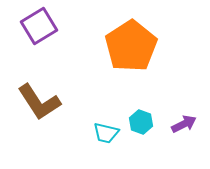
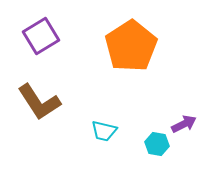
purple square: moved 2 px right, 10 px down
cyan hexagon: moved 16 px right, 22 px down; rotated 10 degrees counterclockwise
cyan trapezoid: moved 2 px left, 2 px up
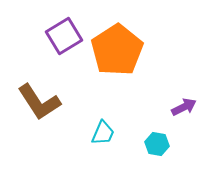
purple square: moved 23 px right
orange pentagon: moved 14 px left, 4 px down
purple arrow: moved 17 px up
cyan trapezoid: moved 1 px left, 2 px down; rotated 80 degrees counterclockwise
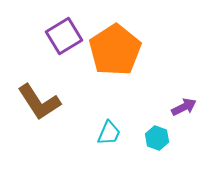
orange pentagon: moved 2 px left
cyan trapezoid: moved 6 px right
cyan hexagon: moved 6 px up; rotated 10 degrees clockwise
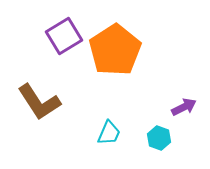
cyan hexagon: moved 2 px right
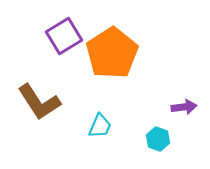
orange pentagon: moved 3 px left, 3 px down
purple arrow: rotated 20 degrees clockwise
cyan trapezoid: moved 9 px left, 7 px up
cyan hexagon: moved 1 px left, 1 px down
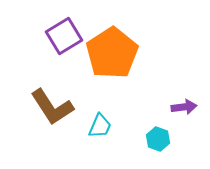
brown L-shape: moved 13 px right, 5 px down
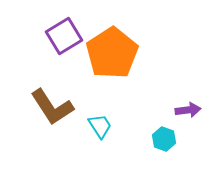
purple arrow: moved 4 px right, 3 px down
cyan trapezoid: rotated 56 degrees counterclockwise
cyan hexagon: moved 6 px right
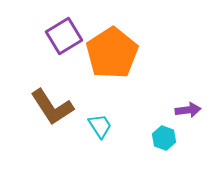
cyan hexagon: moved 1 px up
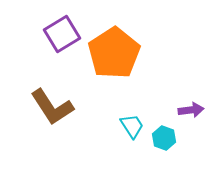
purple square: moved 2 px left, 2 px up
orange pentagon: moved 2 px right
purple arrow: moved 3 px right
cyan trapezoid: moved 32 px right
